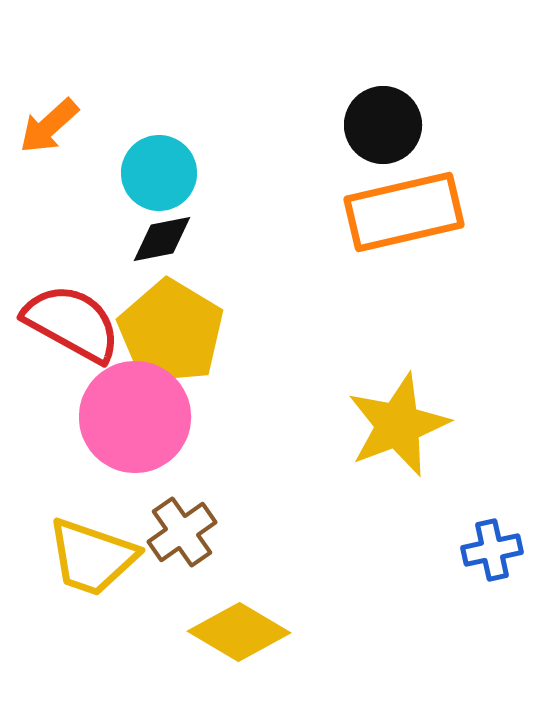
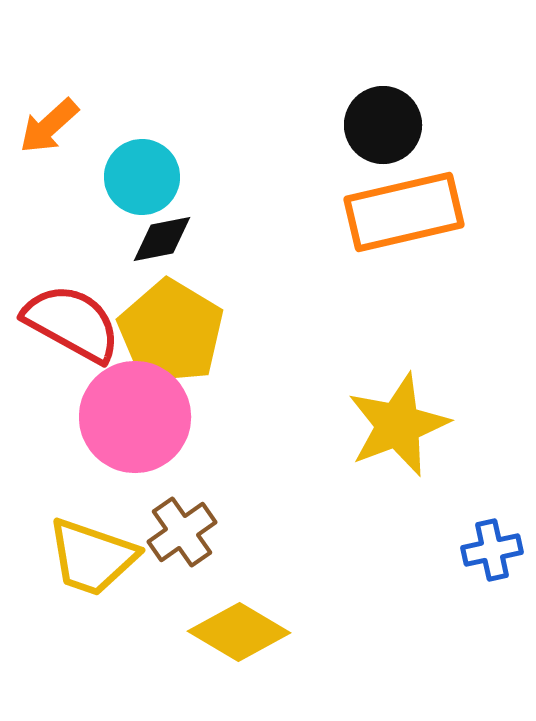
cyan circle: moved 17 px left, 4 px down
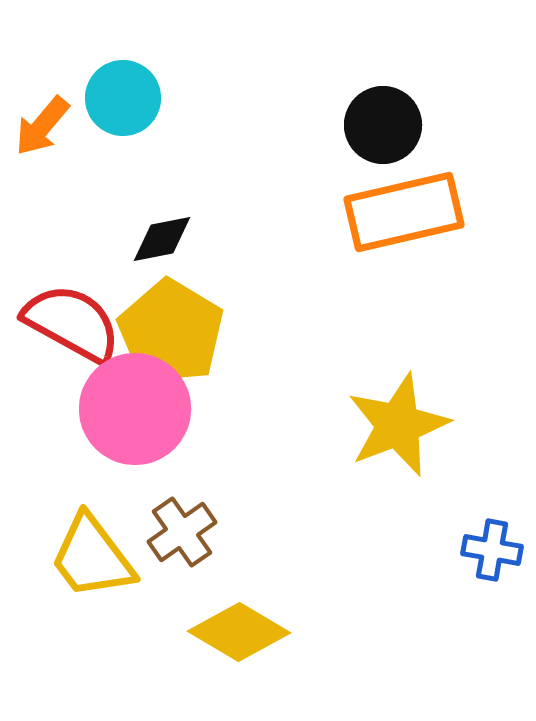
orange arrow: moved 7 px left; rotated 8 degrees counterclockwise
cyan circle: moved 19 px left, 79 px up
pink circle: moved 8 px up
blue cross: rotated 22 degrees clockwise
yellow trapezoid: rotated 34 degrees clockwise
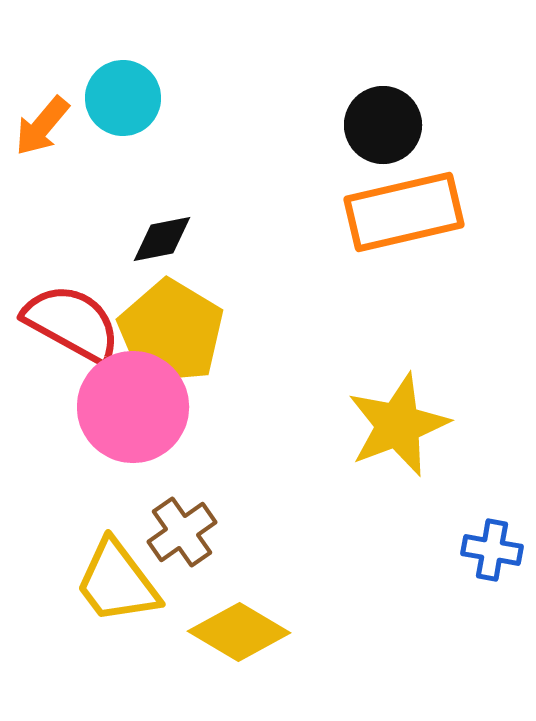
pink circle: moved 2 px left, 2 px up
yellow trapezoid: moved 25 px right, 25 px down
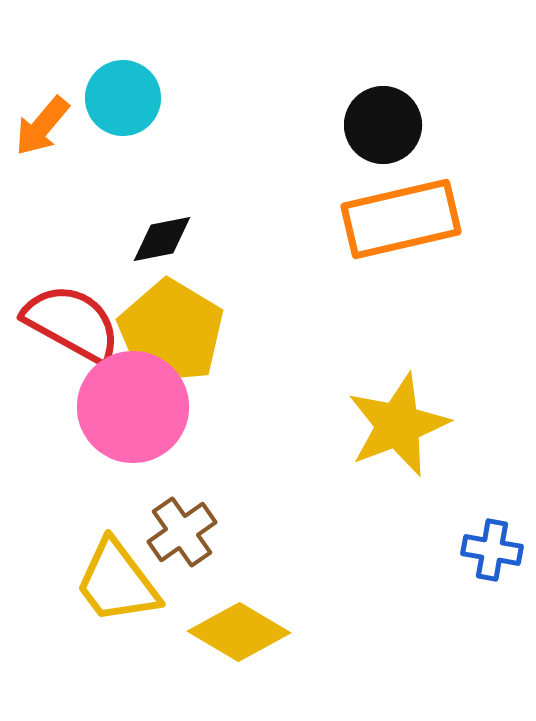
orange rectangle: moved 3 px left, 7 px down
